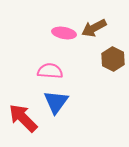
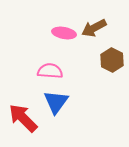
brown hexagon: moved 1 px left, 1 px down
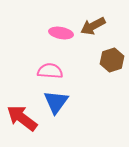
brown arrow: moved 1 px left, 2 px up
pink ellipse: moved 3 px left
brown hexagon: rotated 15 degrees clockwise
red arrow: moved 1 px left; rotated 8 degrees counterclockwise
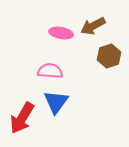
brown hexagon: moved 3 px left, 4 px up
red arrow: rotated 96 degrees counterclockwise
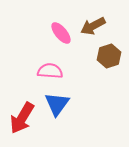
pink ellipse: rotated 40 degrees clockwise
blue triangle: moved 1 px right, 2 px down
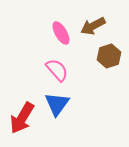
pink ellipse: rotated 10 degrees clockwise
pink semicircle: moved 7 px right, 1 px up; rotated 45 degrees clockwise
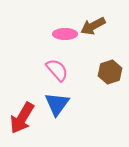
pink ellipse: moved 4 px right, 1 px down; rotated 60 degrees counterclockwise
brown hexagon: moved 1 px right, 16 px down
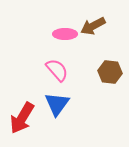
brown hexagon: rotated 25 degrees clockwise
